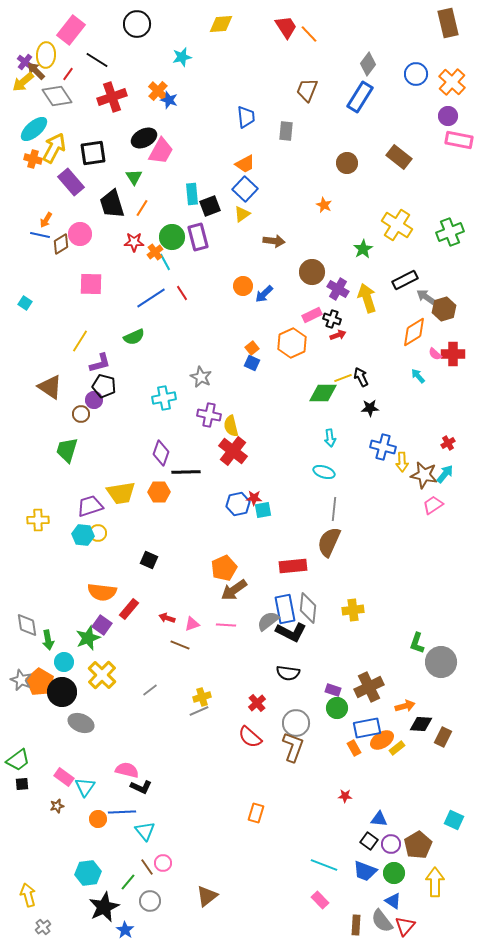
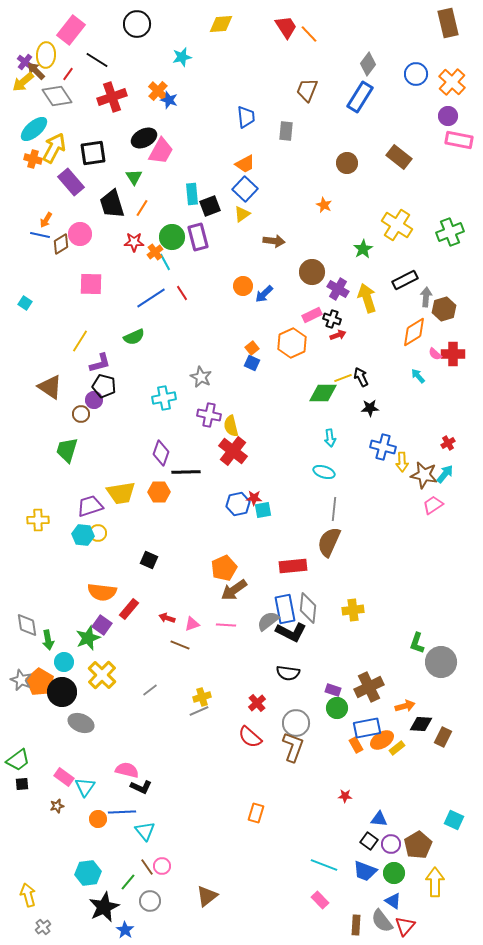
gray arrow at (426, 297): rotated 60 degrees clockwise
orange rectangle at (354, 748): moved 2 px right, 3 px up
pink circle at (163, 863): moved 1 px left, 3 px down
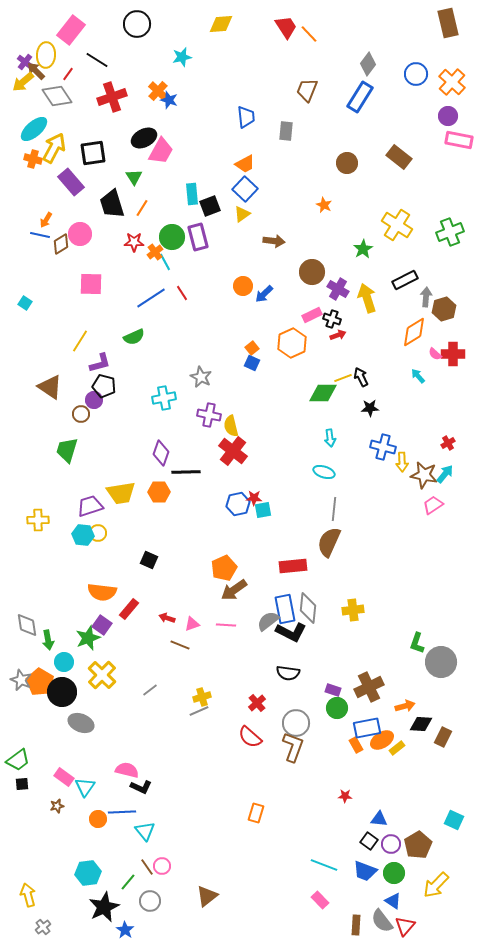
yellow arrow at (435, 882): moved 1 px right, 3 px down; rotated 136 degrees counterclockwise
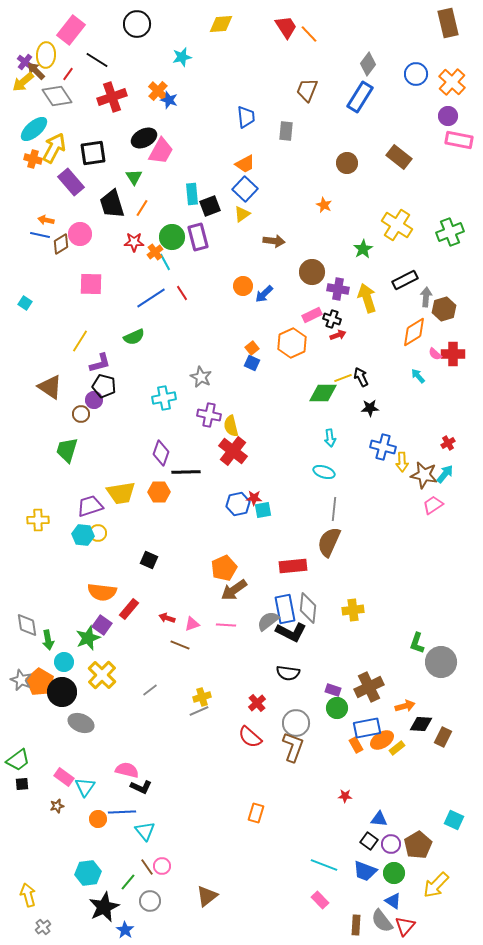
orange arrow at (46, 220): rotated 70 degrees clockwise
purple cross at (338, 289): rotated 20 degrees counterclockwise
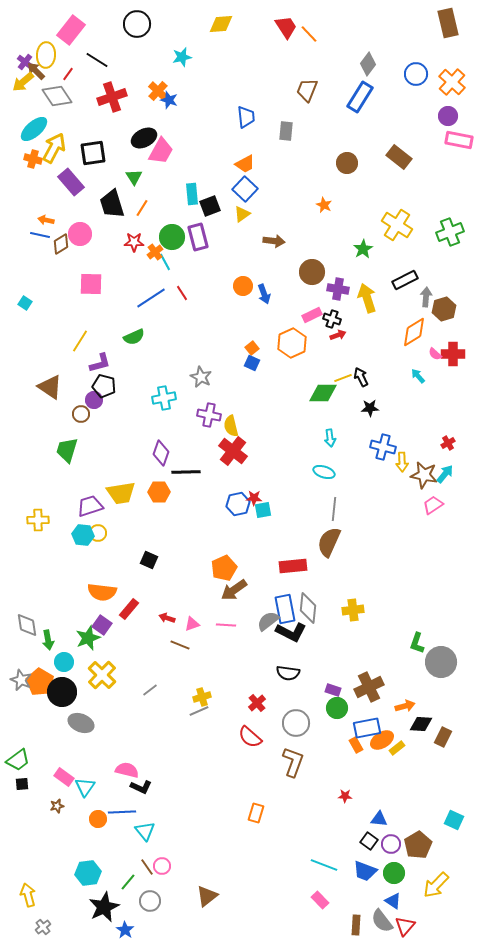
blue arrow at (264, 294): rotated 66 degrees counterclockwise
brown L-shape at (293, 747): moved 15 px down
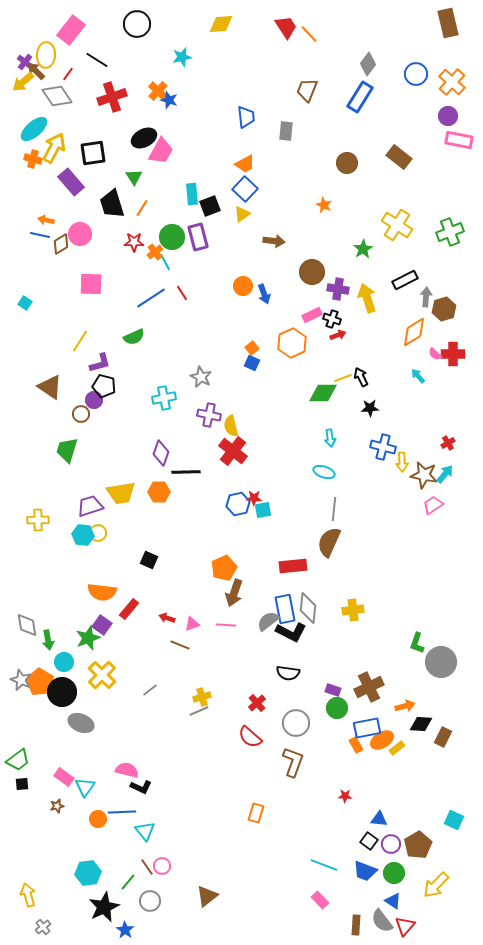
brown arrow at (234, 590): moved 3 px down; rotated 36 degrees counterclockwise
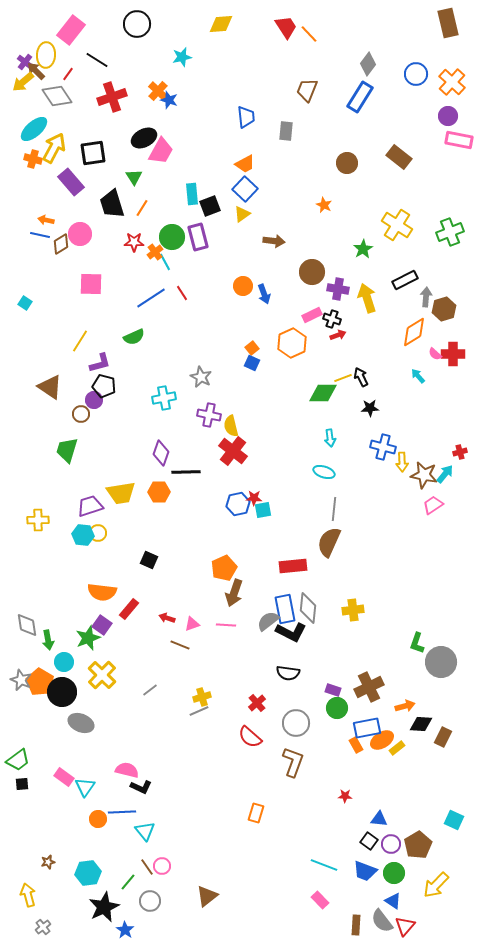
red cross at (448, 443): moved 12 px right, 9 px down; rotated 16 degrees clockwise
brown star at (57, 806): moved 9 px left, 56 px down
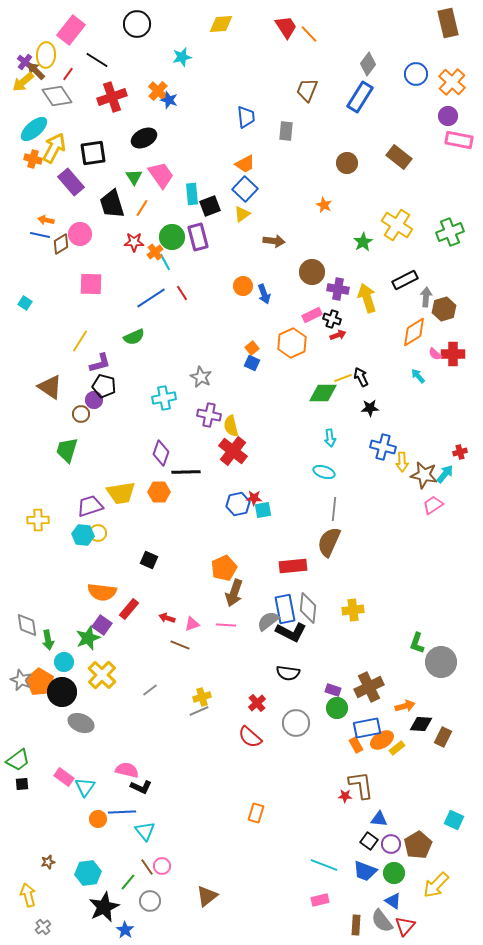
pink trapezoid at (161, 151): moved 24 px down; rotated 64 degrees counterclockwise
green star at (363, 249): moved 7 px up
brown L-shape at (293, 762): moved 68 px right, 23 px down; rotated 28 degrees counterclockwise
pink rectangle at (320, 900): rotated 60 degrees counterclockwise
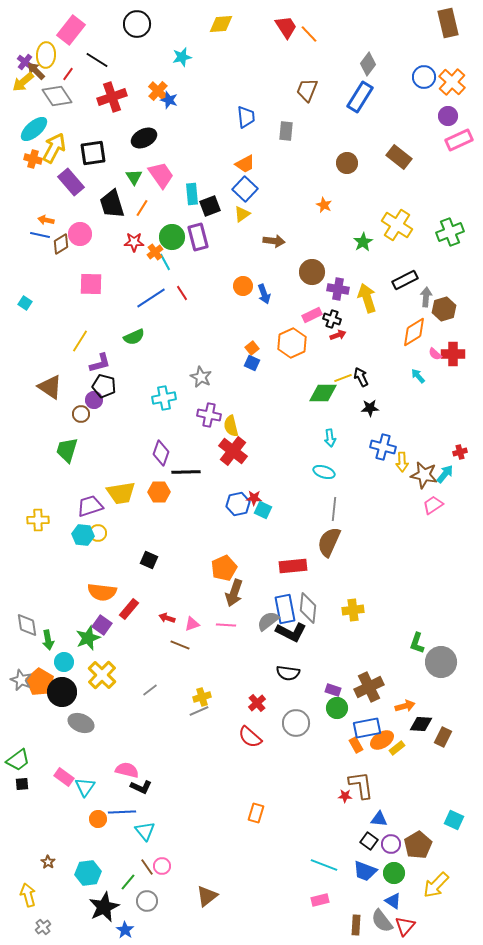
blue circle at (416, 74): moved 8 px right, 3 px down
pink rectangle at (459, 140): rotated 36 degrees counterclockwise
cyan square at (263, 510): rotated 36 degrees clockwise
brown star at (48, 862): rotated 24 degrees counterclockwise
gray circle at (150, 901): moved 3 px left
